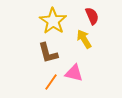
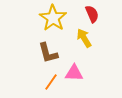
red semicircle: moved 2 px up
yellow star: moved 3 px up
yellow arrow: moved 1 px up
pink triangle: rotated 12 degrees counterclockwise
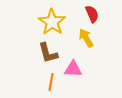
yellow star: moved 1 px left, 4 px down
yellow arrow: moved 2 px right
pink triangle: moved 1 px left, 4 px up
orange line: rotated 24 degrees counterclockwise
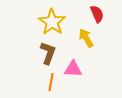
red semicircle: moved 5 px right
brown L-shape: rotated 145 degrees counterclockwise
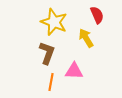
red semicircle: moved 1 px down
yellow star: moved 2 px right; rotated 12 degrees counterclockwise
brown L-shape: moved 1 px left
pink triangle: moved 1 px right, 2 px down
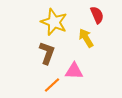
orange line: moved 1 px right, 3 px down; rotated 36 degrees clockwise
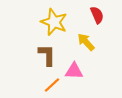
yellow arrow: moved 4 px down; rotated 12 degrees counterclockwise
brown L-shape: moved 2 px down; rotated 20 degrees counterclockwise
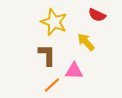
red semicircle: rotated 138 degrees clockwise
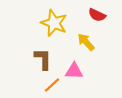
yellow star: moved 1 px down
brown L-shape: moved 4 px left, 4 px down
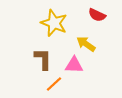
yellow arrow: moved 2 px down; rotated 12 degrees counterclockwise
pink triangle: moved 6 px up
orange line: moved 2 px right, 1 px up
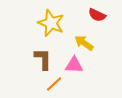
yellow star: moved 3 px left
yellow arrow: moved 2 px left, 1 px up
